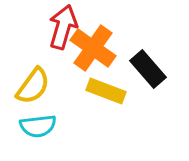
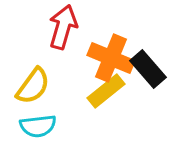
orange cross: moved 18 px right, 10 px down; rotated 12 degrees counterclockwise
yellow rectangle: rotated 60 degrees counterclockwise
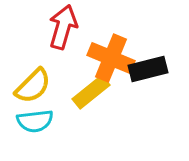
black rectangle: rotated 63 degrees counterclockwise
yellow semicircle: rotated 9 degrees clockwise
yellow rectangle: moved 15 px left, 1 px down
cyan semicircle: moved 3 px left, 5 px up
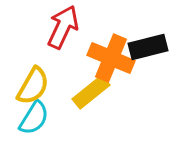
red arrow: rotated 9 degrees clockwise
black rectangle: moved 22 px up
yellow semicircle: rotated 15 degrees counterclockwise
cyan semicircle: moved 1 px left, 3 px up; rotated 51 degrees counterclockwise
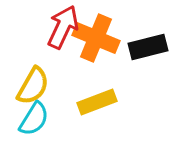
orange cross: moved 15 px left, 20 px up
yellow rectangle: moved 6 px right, 10 px down; rotated 18 degrees clockwise
cyan semicircle: moved 1 px down
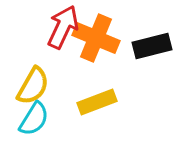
black rectangle: moved 4 px right, 1 px up
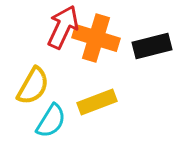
orange cross: rotated 6 degrees counterclockwise
cyan semicircle: moved 17 px right, 2 px down
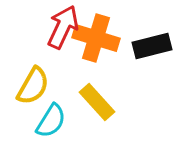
yellow rectangle: rotated 69 degrees clockwise
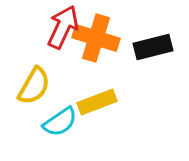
black rectangle: moved 1 px right, 1 px down
yellow semicircle: moved 1 px right
yellow rectangle: rotated 69 degrees counterclockwise
cyan semicircle: moved 9 px right, 1 px down; rotated 24 degrees clockwise
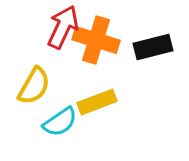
orange cross: moved 2 px down
